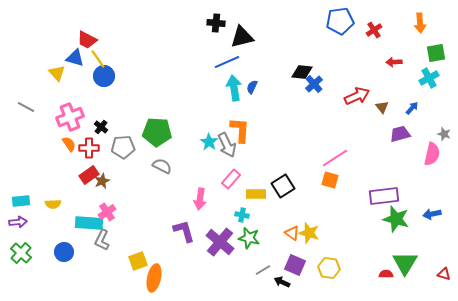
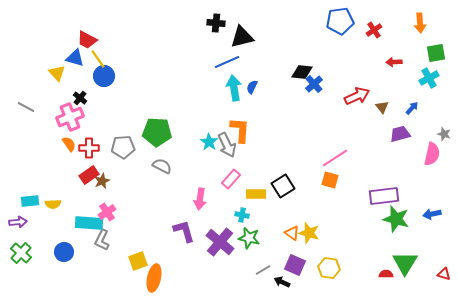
black cross at (101, 127): moved 21 px left, 29 px up
cyan rectangle at (21, 201): moved 9 px right
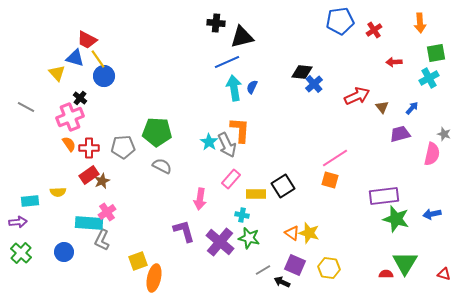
yellow semicircle at (53, 204): moved 5 px right, 12 px up
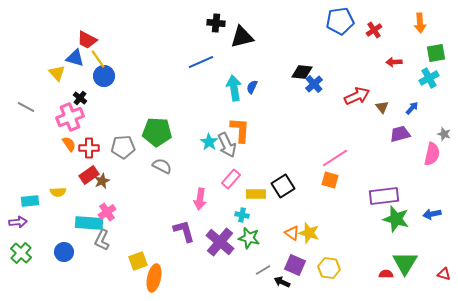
blue line at (227, 62): moved 26 px left
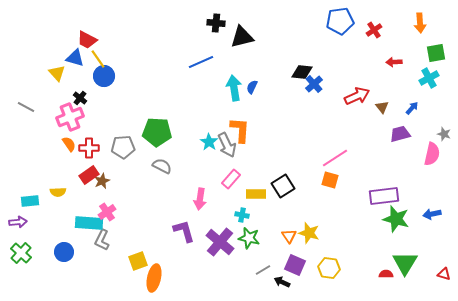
orange triangle at (292, 233): moved 3 px left, 3 px down; rotated 21 degrees clockwise
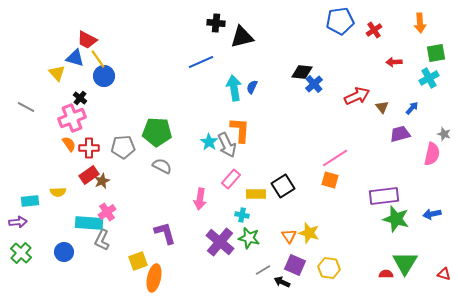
pink cross at (70, 117): moved 2 px right, 1 px down
purple L-shape at (184, 231): moved 19 px left, 2 px down
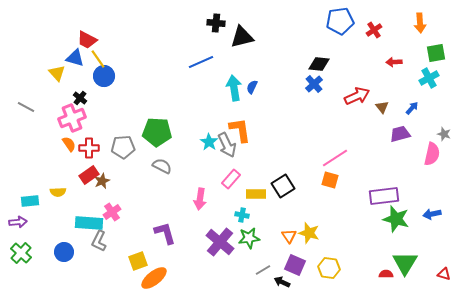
black diamond at (302, 72): moved 17 px right, 8 px up
orange L-shape at (240, 130): rotated 12 degrees counterclockwise
pink cross at (107, 212): moved 5 px right
green star at (249, 238): rotated 20 degrees counterclockwise
gray L-shape at (102, 240): moved 3 px left, 1 px down
orange ellipse at (154, 278): rotated 40 degrees clockwise
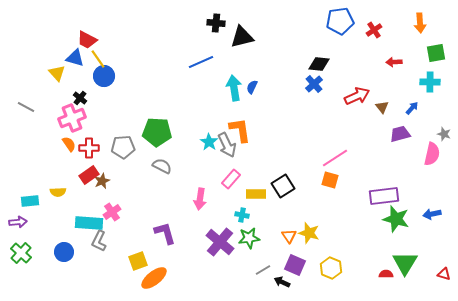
cyan cross at (429, 78): moved 1 px right, 4 px down; rotated 30 degrees clockwise
yellow hexagon at (329, 268): moved 2 px right; rotated 15 degrees clockwise
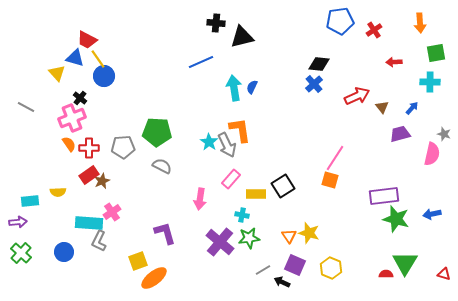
pink line at (335, 158): rotated 24 degrees counterclockwise
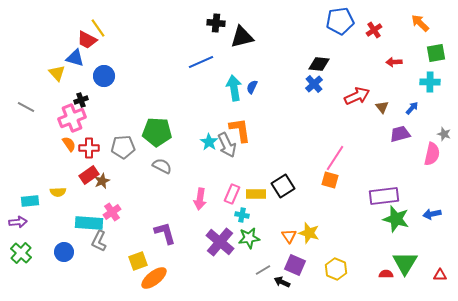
orange arrow at (420, 23): rotated 138 degrees clockwise
yellow line at (98, 59): moved 31 px up
black cross at (80, 98): moved 1 px right, 2 px down; rotated 32 degrees clockwise
pink rectangle at (231, 179): moved 1 px right, 15 px down; rotated 18 degrees counterclockwise
yellow hexagon at (331, 268): moved 5 px right, 1 px down
red triangle at (444, 274): moved 4 px left, 1 px down; rotated 16 degrees counterclockwise
